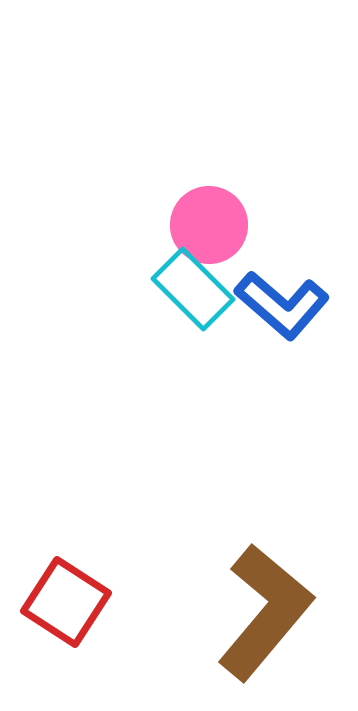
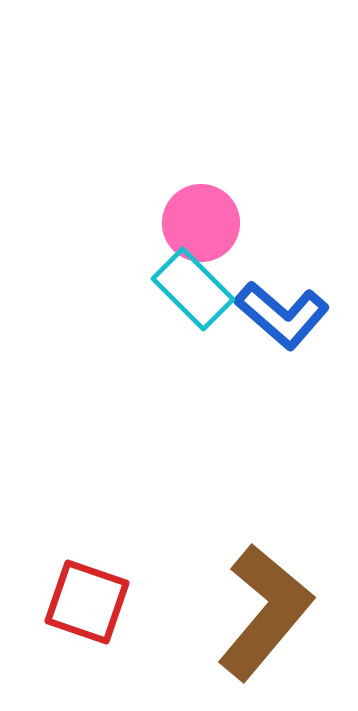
pink circle: moved 8 px left, 2 px up
blue L-shape: moved 10 px down
red square: moved 21 px right; rotated 14 degrees counterclockwise
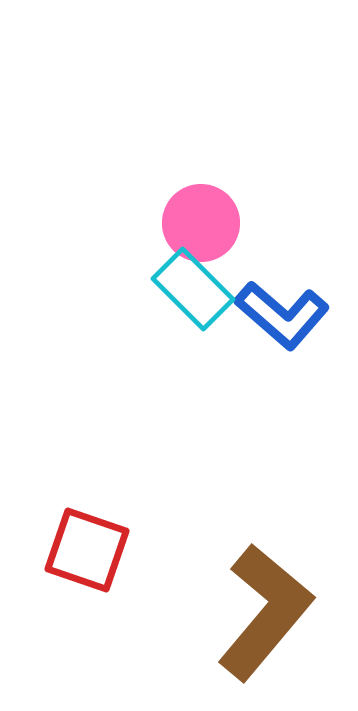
red square: moved 52 px up
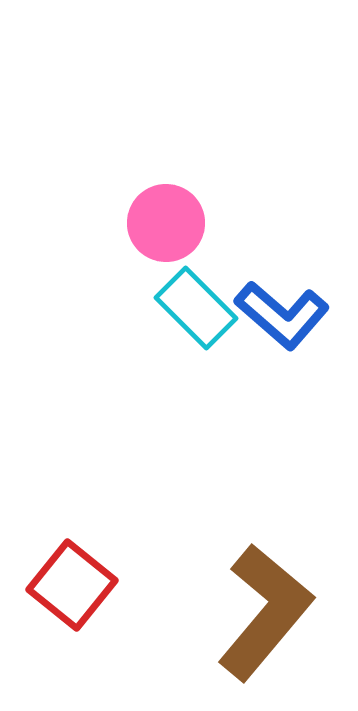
pink circle: moved 35 px left
cyan rectangle: moved 3 px right, 19 px down
red square: moved 15 px left, 35 px down; rotated 20 degrees clockwise
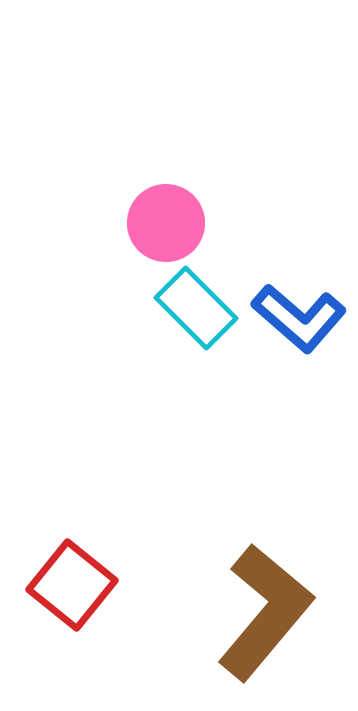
blue L-shape: moved 17 px right, 3 px down
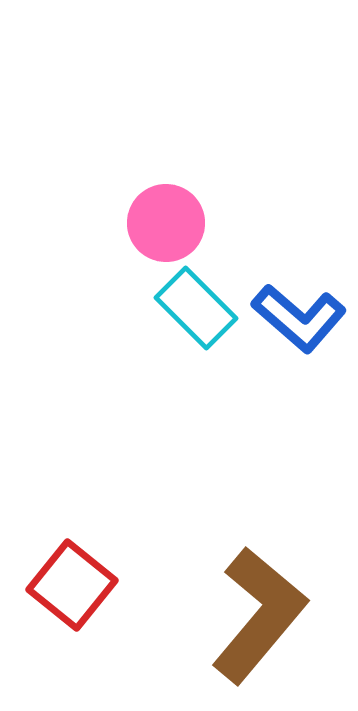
brown L-shape: moved 6 px left, 3 px down
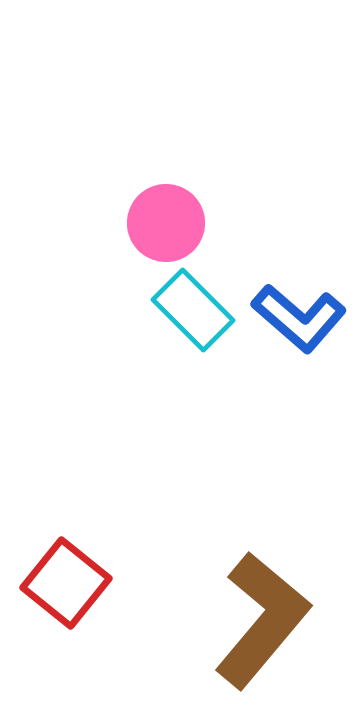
cyan rectangle: moved 3 px left, 2 px down
red square: moved 6 px left, 2 px up
brown L-shape: moved 3 px right, 5 px down
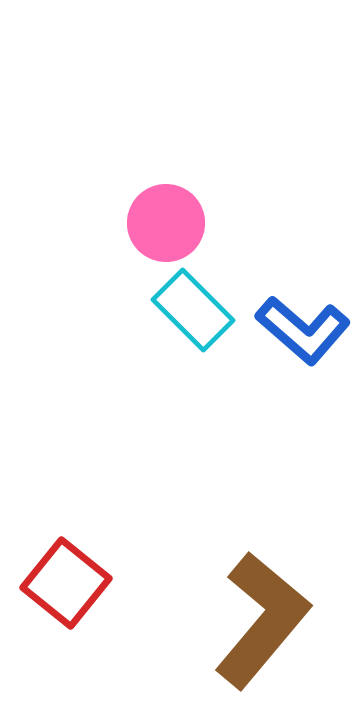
blue L-shape: moved 4 px right, 12 px down
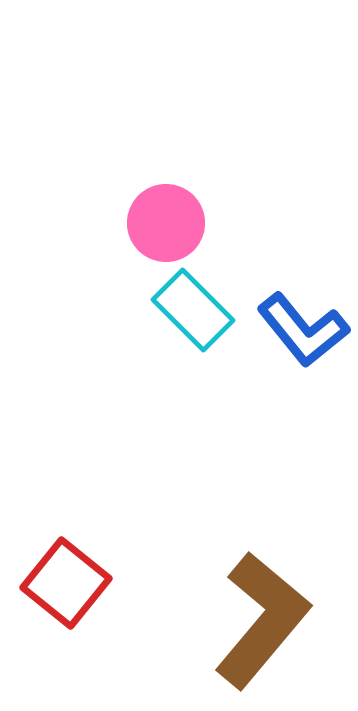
blue L-shape: rotated 10 degrees clockwise
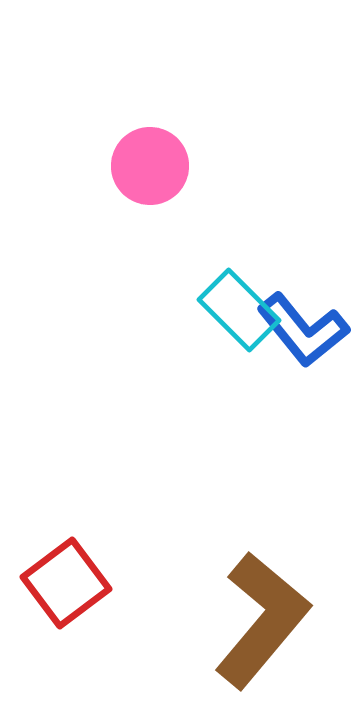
pink circle: moved 16 px left, 57 px up
cyan rectangle: moved 46 px right
red square: rotated 14 degrees clockwise
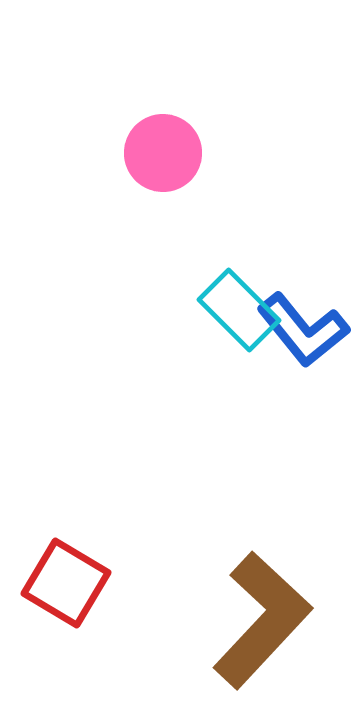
pink circle: moved 13 px right, 13 px up
red square: rotated 22 degrees counterclockwise
brown L-shape: rotated 3 degrees clockwise
